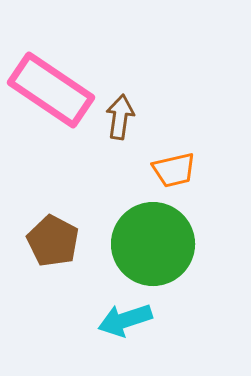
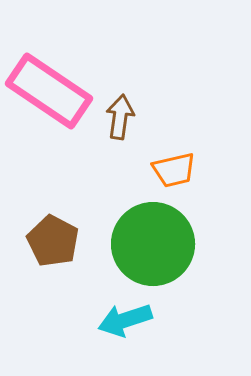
pink rectangle: moved 2 px left, 1 px down
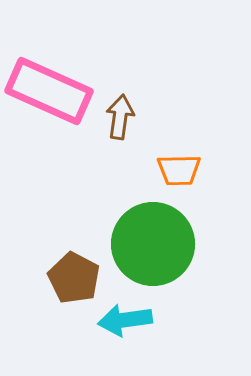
pink rectangle: rotated 10 degrees counterclockwise
orange trapezoid: moved 5 px right; rotated 12 degrees clockwise
brown pentagon: moved 21 px right, 37 px down
cyan arrow: rotated 10 degrees clockwise
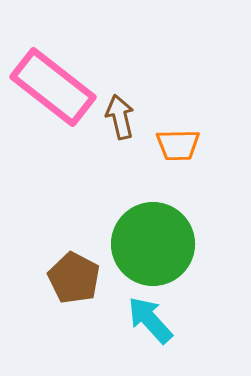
pink rectangle: moved 4 px right, 4 px up; rotated 14 degrees clockwise
brown arrow: rotated 21 degrees counterclockwise
orange trapezoid: moved 1 px left, 25 px up
cyan arrow: moved 25 px right; rotated 56 degrees clockwise
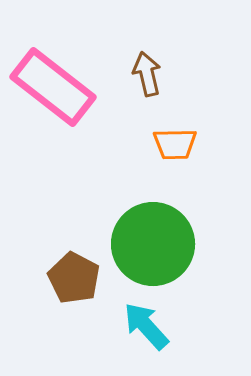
brown arrow: moved 27 px right, 43 px up
orange trapezoid: moved 3 px left, 1 px up
cyan arrow: moved 4 px left, 6 px down
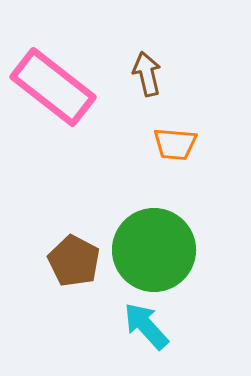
orange trapezoid: rotated 6 degrees clockwise
green circle: moved 1 px right, 6 px down
brown pentagon: moved 17 px up
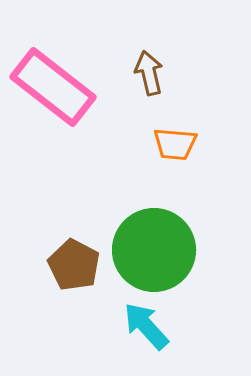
brown arrow: moved 2 px right, 1 px up
brown pentagon: moved 4 px down
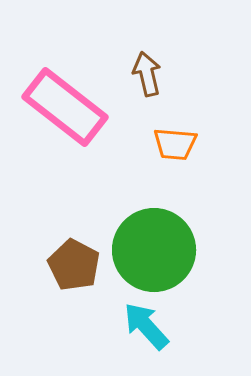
brown arrow: moved 2 px left, 1 px down
pink rectangle: moved 12 px right, 20 px down
